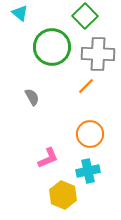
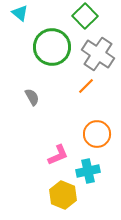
gray cross: rotated 32 degrees clockwise
orange circle: moved 7 px right
pink L-shape: moved 10 px right, 3 px up
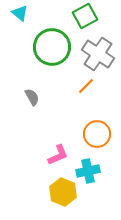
green square: rotated 15 degrees clockwise
yellow hexagon: moved 3 px up
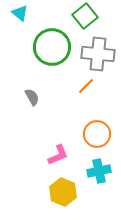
green square: rotated 10 degrees counterclockwise
gray cross: rotated 28 degrees counterclockwise
cyan cross: moved 11 px right
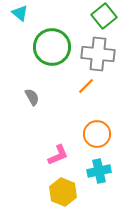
green square: moved 19 px right
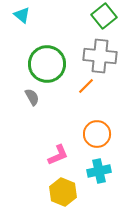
cyan triangle: moved 2 px right, 2 px down
green circle: moved 5 px left, 17 px down
gray cross: moved 2 px right, 2 px down
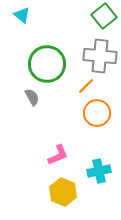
orange circle: moved 21 px up
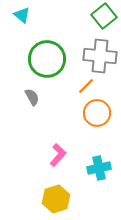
green circle: moved 5 px up
pink L-shape: rotated 25 degrees counterclockwise
cyan cross: moved 3 px up
yellow hexagon: moved 7 px left, 7 px down; rotated 20 degrees clockwise
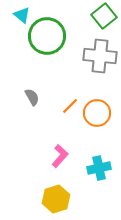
green circle: moved 23 px up
orange line: moved 16 px left, 20 px down
pink L-shape: moved 2 px right, 1 px down
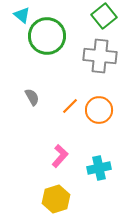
orange circle: moved 2 px right, 3 px up
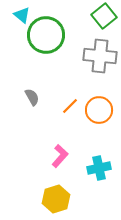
green circle: moved 1 px left, 1 px up
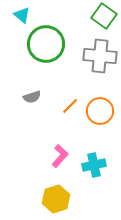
green square: rotated 15 degrees counterclockwise
green circle: moved 9 px down
gray semicircle: rotated 102 degrees clockwise
orange circle: moved 1 px right, 1 px down
cyan cross: moved 5 px left, 3 px up
